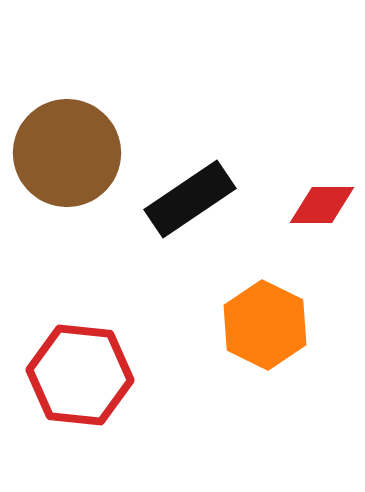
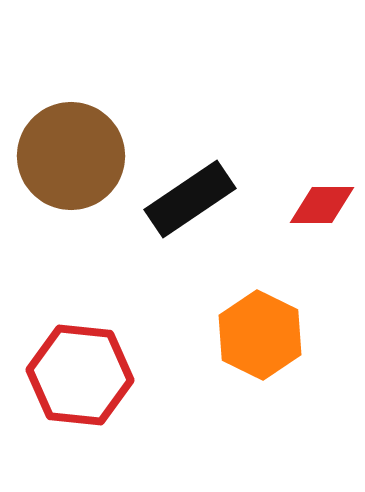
brown circle: moved 4 px right, 3 px down
orange hexagon: moved 5 px left, 10 px down
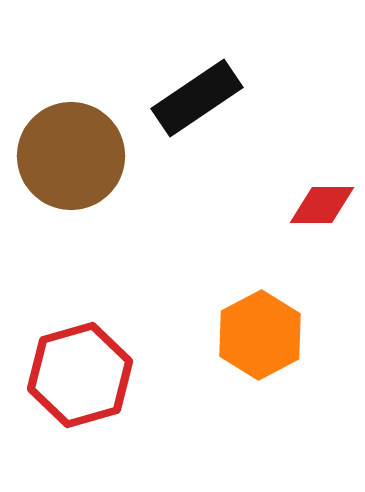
black rectangle: moved 7 px right, 101 px up
orange hexagon: rotated 6 degrees clockwise
red hexagon: rotated 22 degrees counterclockwise
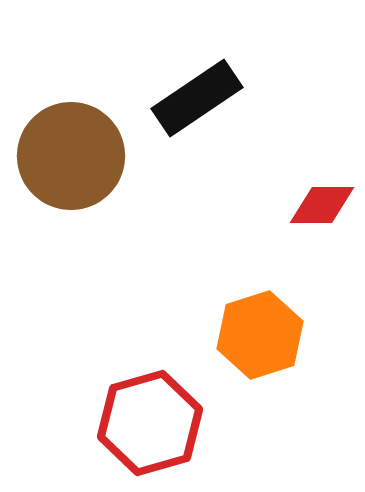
orange hexagon: rotated 10 degrees clockwise
red hexagon: moved 70 px right, 48 px down
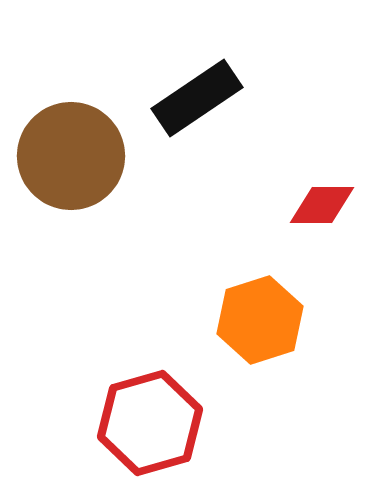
orange hexagon: moved 15 px up
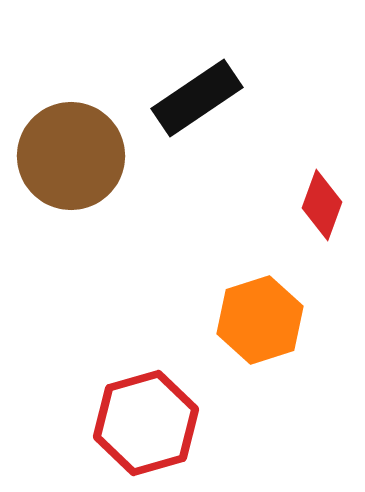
red diamond: rotated 70 degrees counterclockwise
red hexagon: moved 4 px left
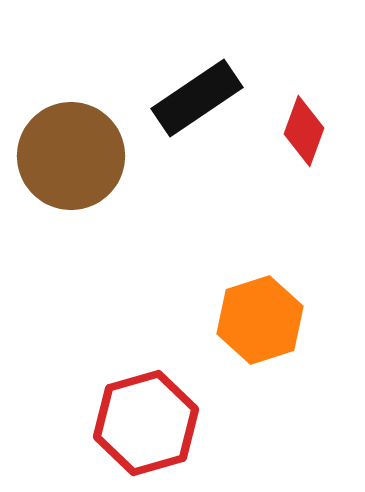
red diamond: moved 18 px left, 74 px up
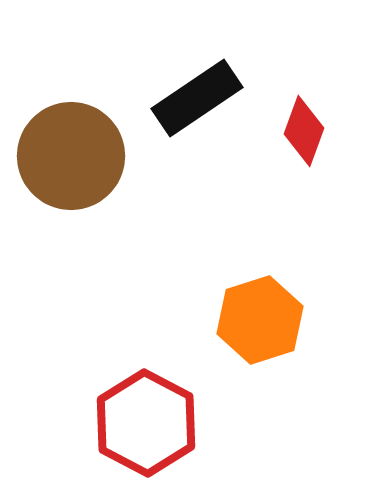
red hexagon: rotated 16 degrees counterclockwise
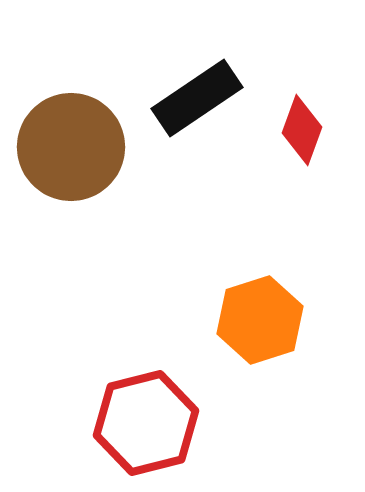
red diamond: moved 2 px left, 1 px up
brown circle: moved 9 px up
red hexagon: rotated 18 degrees clockwise
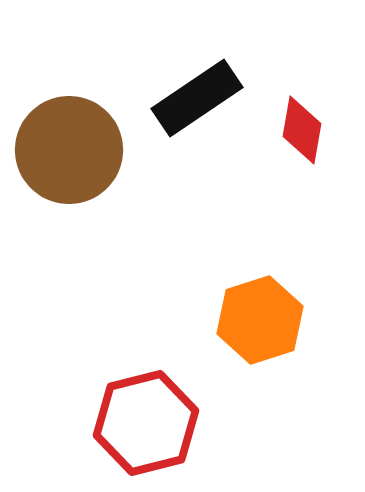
red diamond: rotated 10 degrees counterclockwise
brown circle: moved 2 px left, 3 px down
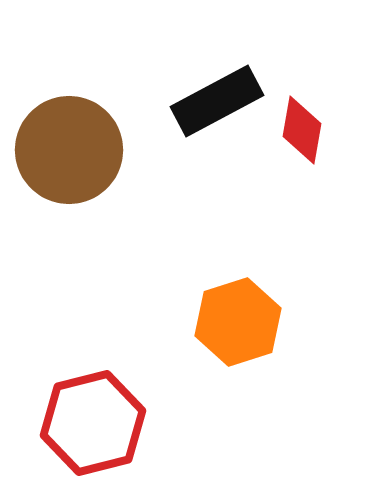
black rectangle: moved 20 px right, 3 px down; rotated 6 degrees clockwise
orange hexagon: moved 22 px left, 2 px down
red hexagon: moved 53 px left
